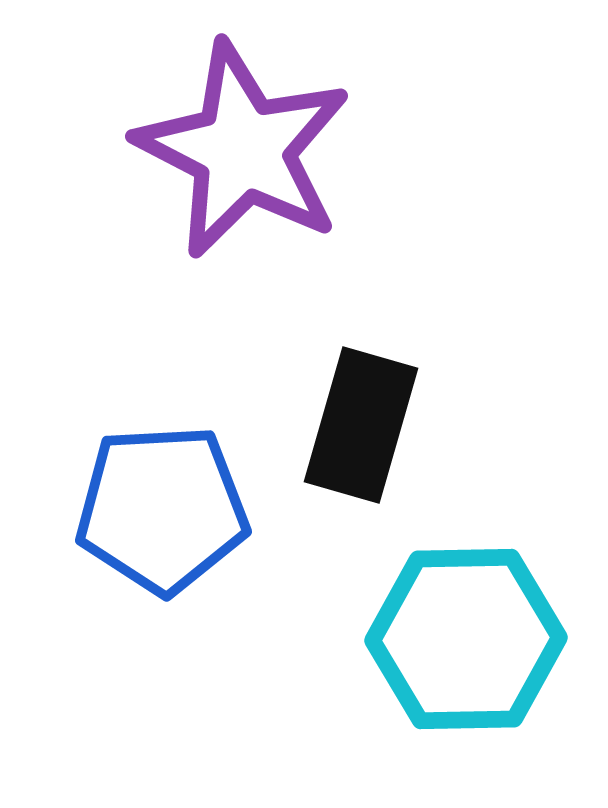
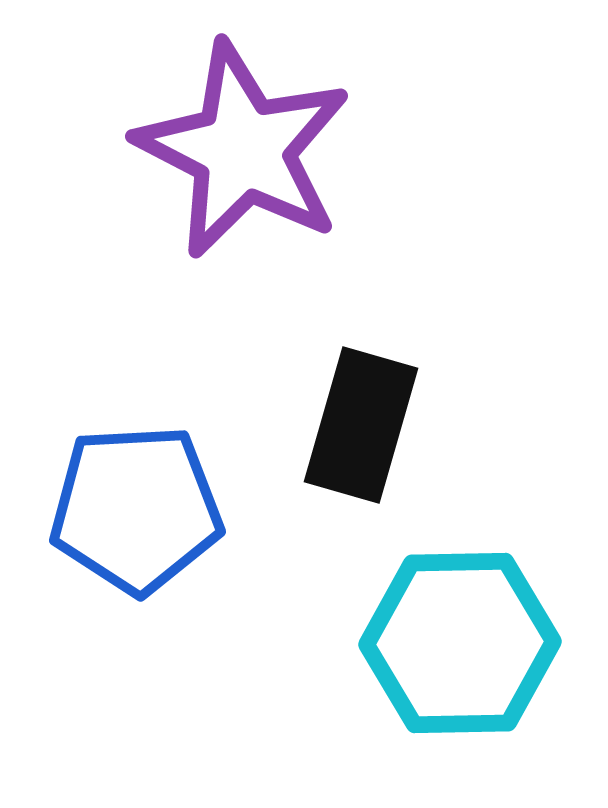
blue pentagon: moved 26 px left
cyan hexagon: moved 6 px left, 4 px down
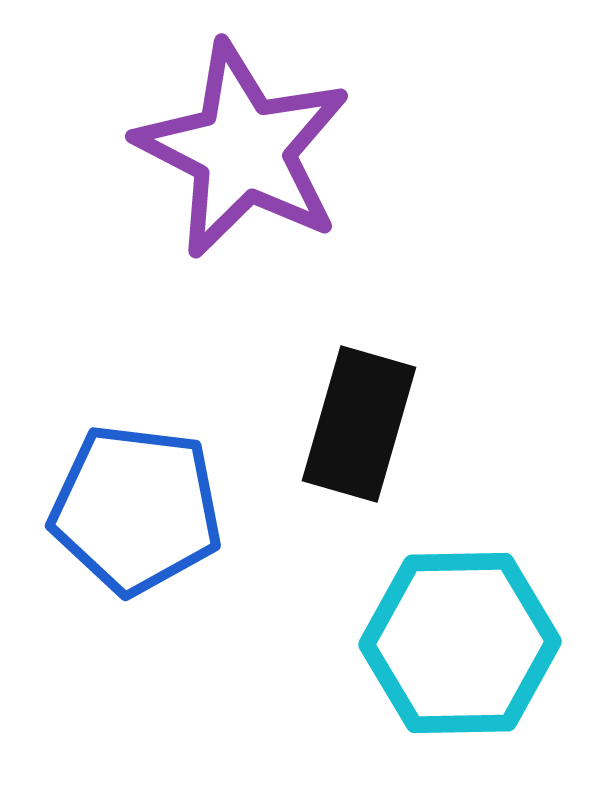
black rectangle: moved 2 px left, 1 px up
blue pentagon: rotated 10 degrees clockwise
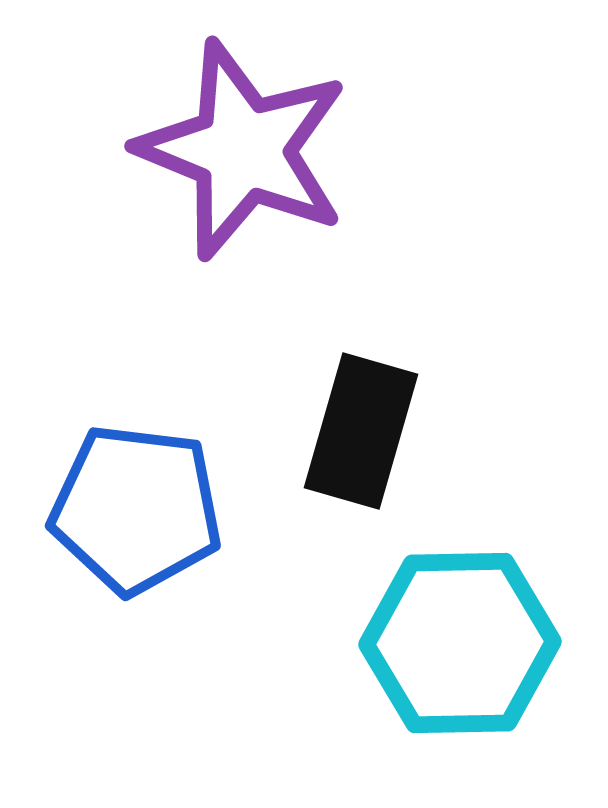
purple star: rotated 5 degrees counterclockwise
black rectangle: moved 2 px right, 7 px down
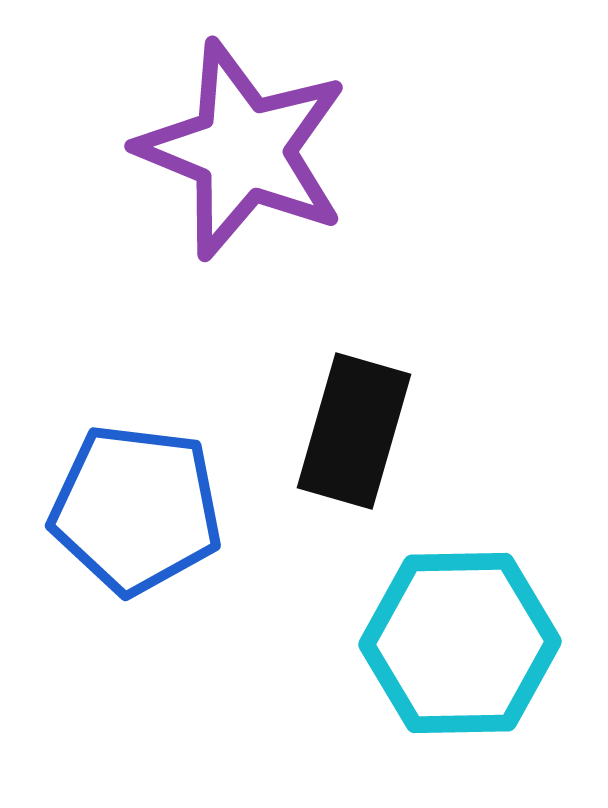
black rectangle: moved 7 px left
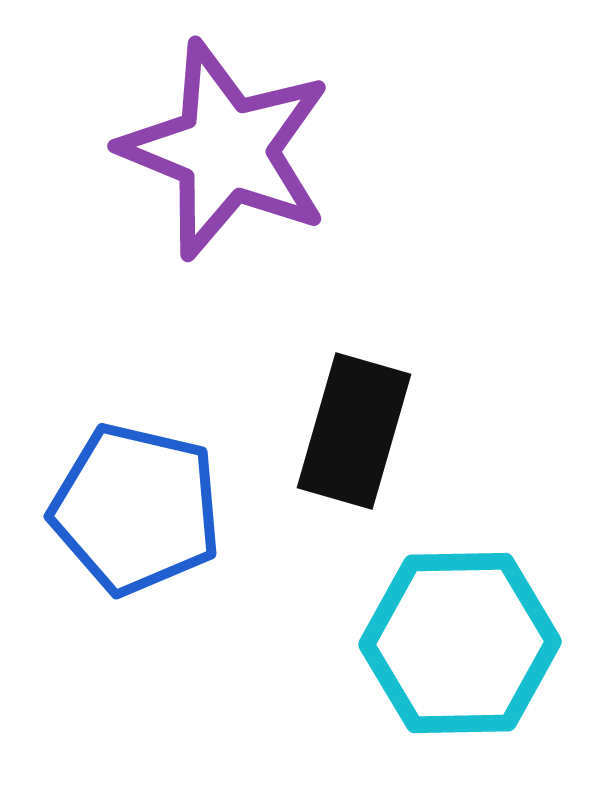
purple star: moved 17 px left
blue pentagon: rotated 6 degrees clockwise
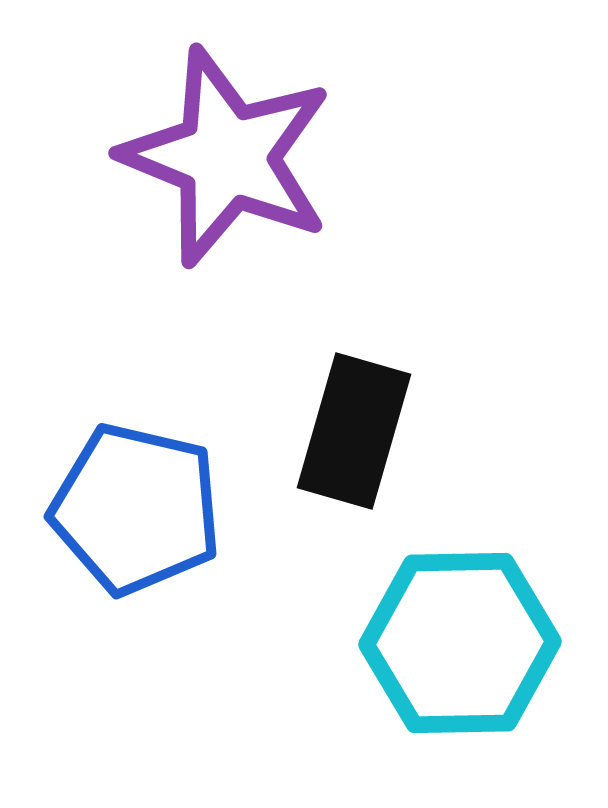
purple star: moved 1 px right, 7 px down
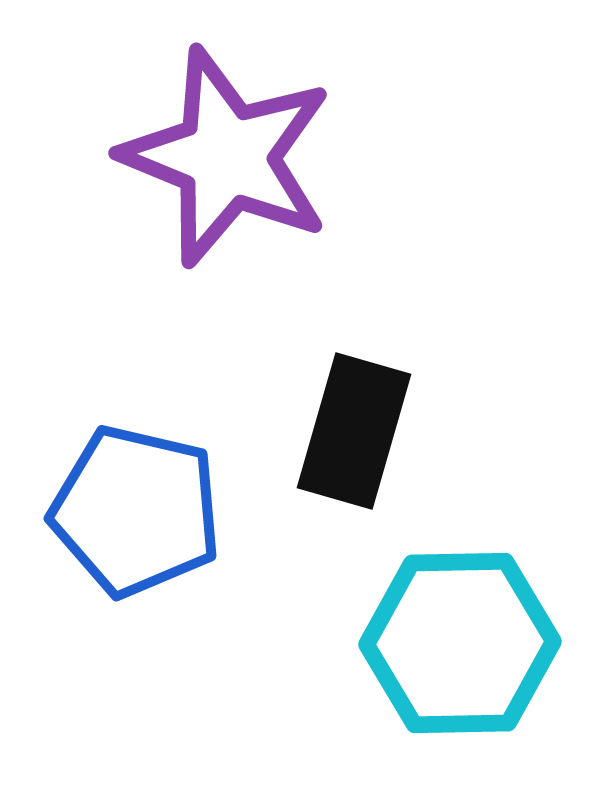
blue pentagon: moved 2 px down
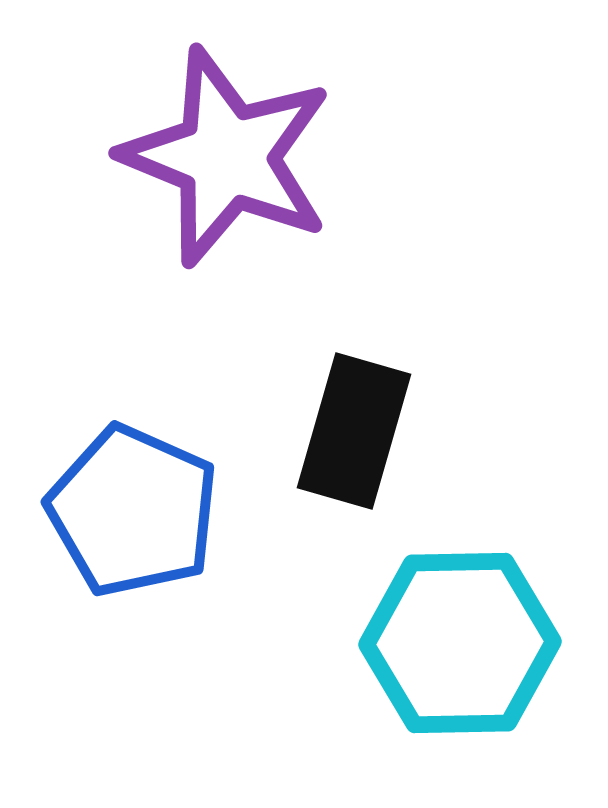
blue pentagon: moved 3 px left; rotated 11 degrees clockwise
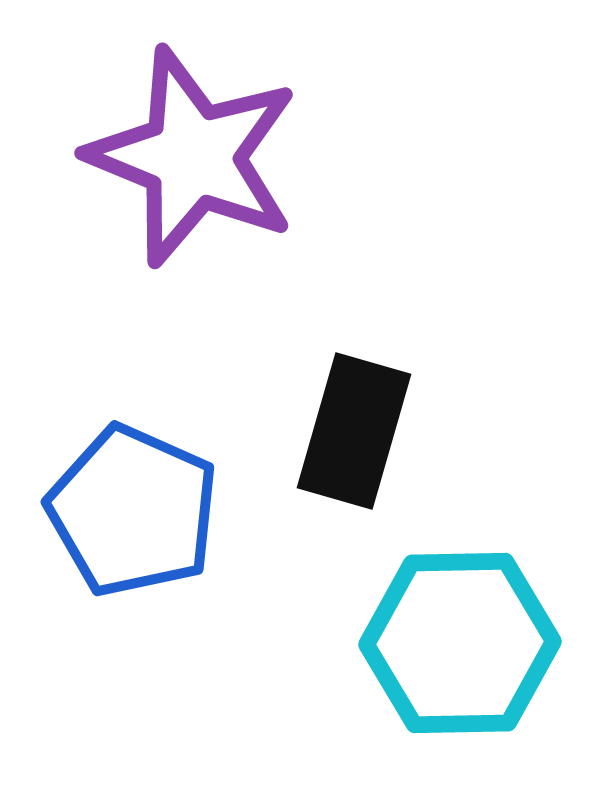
purple star: moved 34 px left
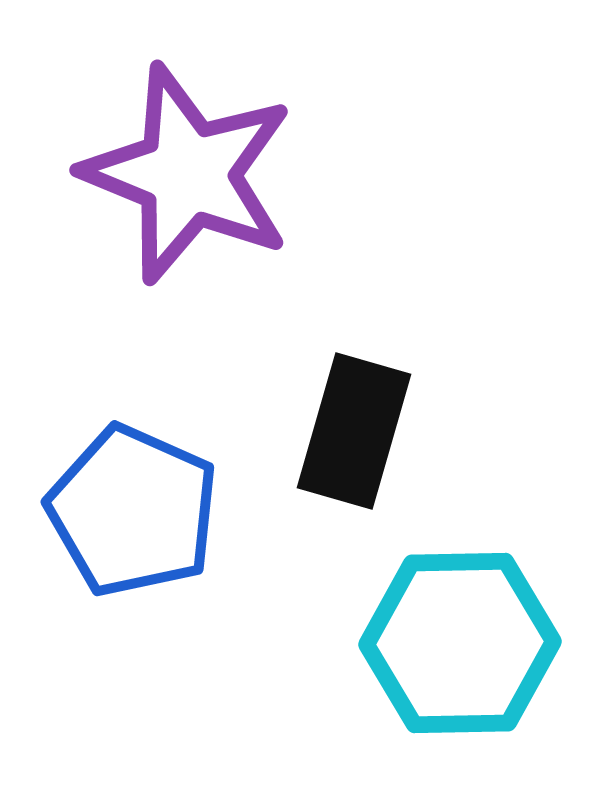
purple star: moved 5 px left, 17 px down
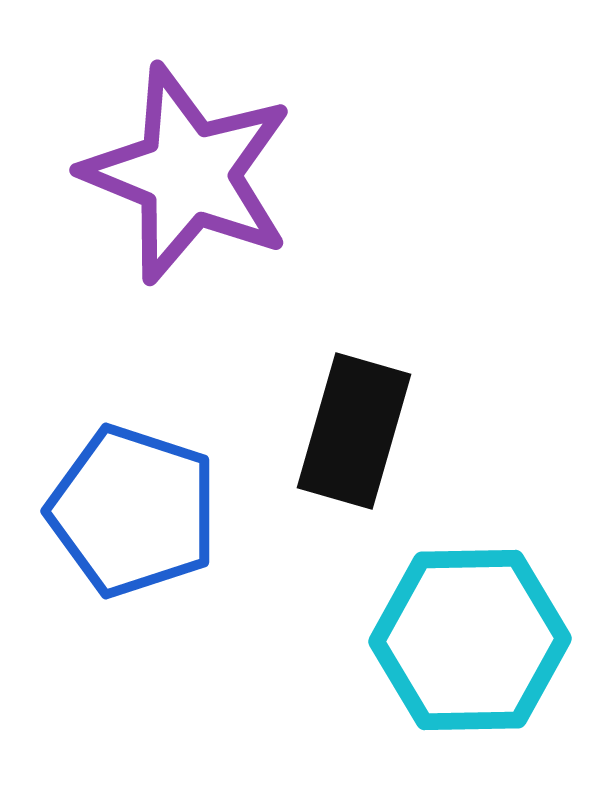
blue pentagon: rotated 6 degrees counterclockwise
cyan hexagon: moved 10 px right, 3 px up
